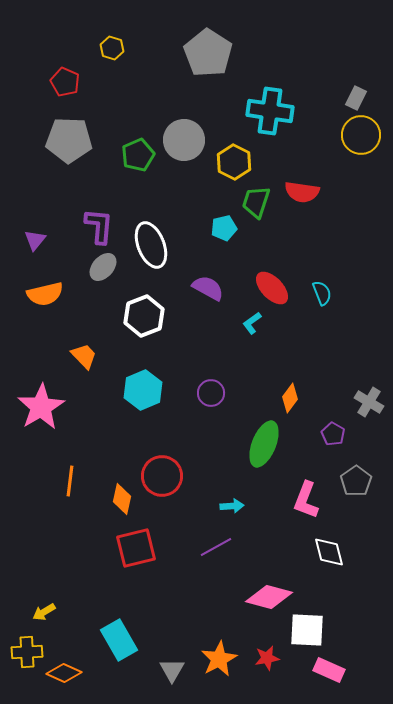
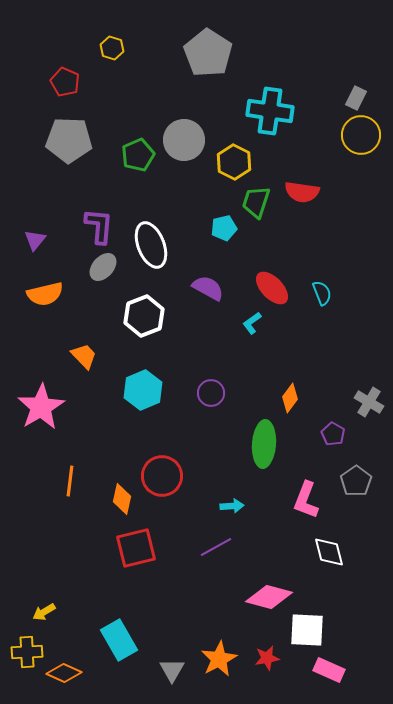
green ellipse at (264, 444): rotated 18 degrees counterclockwise
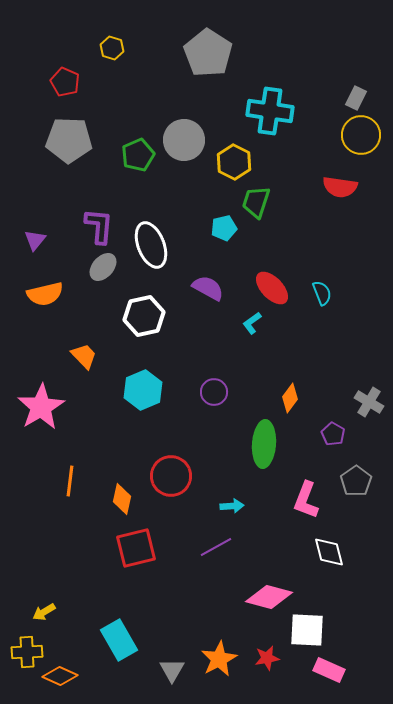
red semicircle at (302, 192): moved 38 px right, 5 px up
white hexagon at (144, 316): rotated 9 degrees clockwise
purple circle at (211, 393): moved 3 px right, 1 px up
red circle at (162, 476): moved 9 px right
orange diamond at (64, 673): moved 4 px left, 3 px down
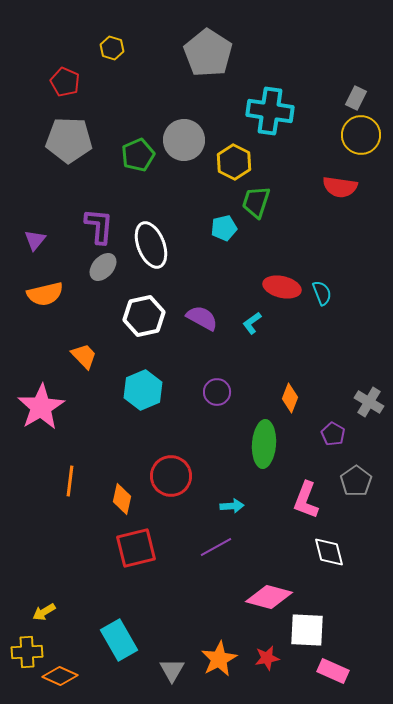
purple semicircle at (208, 288): moved 6 px left, 30 px down
red ellipse at (272, 288): moved 10 px right, 1 px up; rotated 33 degrees counterclockwise
purple circle at (214, 392): moved 3 px right
orange diamond at (290, 398): rotated 16 degrees counterclockwise
pink rectangle at (329, 670): moved 4 px right, 1 px down
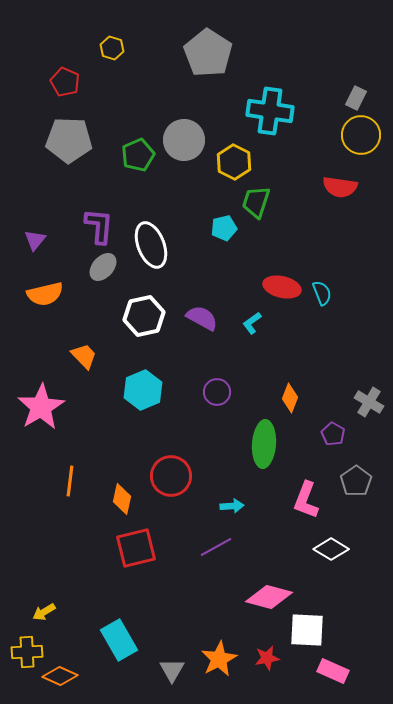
white diamond at (329, 552): moved 2 px right, 3 px up; rotated 44 degrees counterclockwise
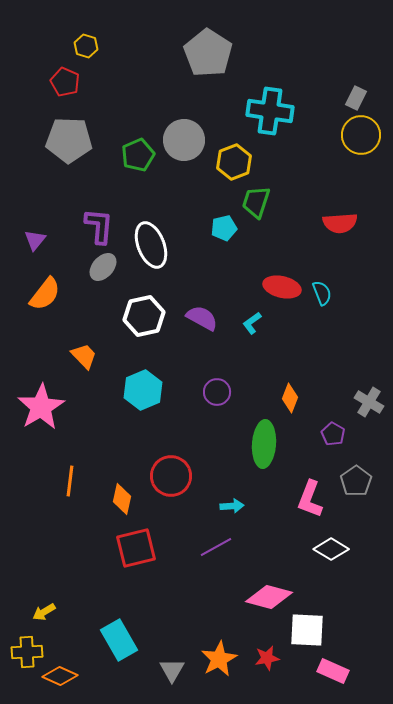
yellow hexagon at (112, 48): moved 26 px left, 2 px up
yellow hexagon at (234, 162): rotated 12 degrees clockwise
red semicircle at (340, 187): moved 36 px down; rotated 12 degrees counterclockwise
orange semicircle at (45, 294): rotated 39 degrees counterclockwise
pink L-shape at (306, 500): moved 4 px right, 1 px up
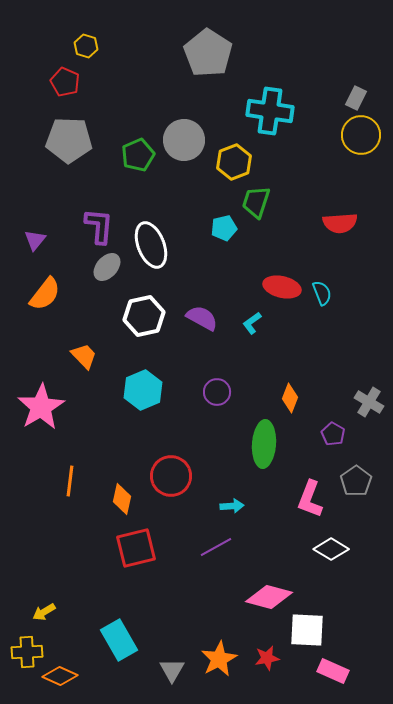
gray ellipse at (103, 267): moved 4 px right
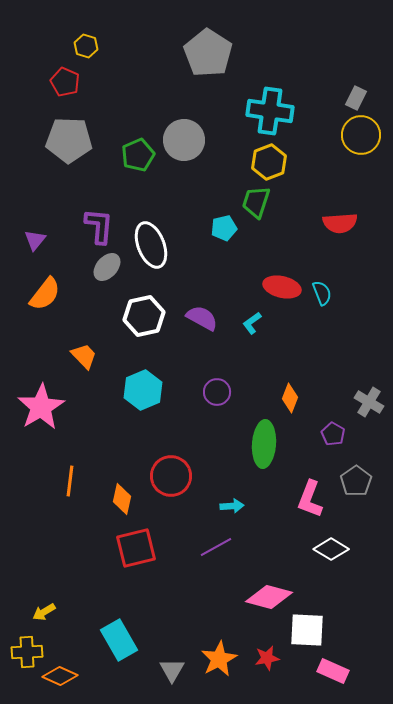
yellow hexagon at (234, 162): moved 35 px right
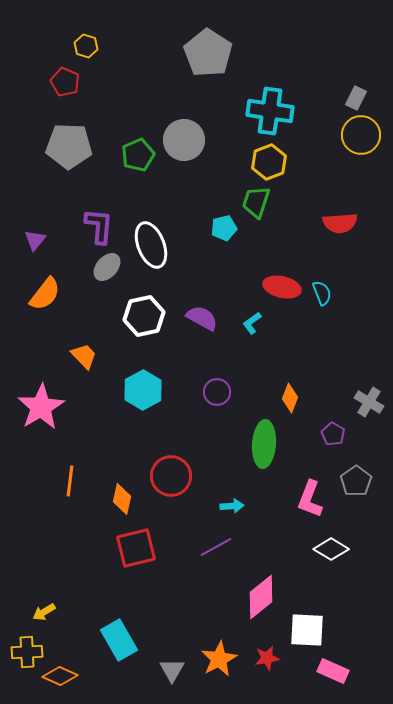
gray pentagon at (69, 140): moved 6 px down
cyan hexagon at (143, 390): rotated 6 degrees counterclockwise
pink diamond at (269, 597): moved 8 px left; rotated 54 degrees counterclockwise
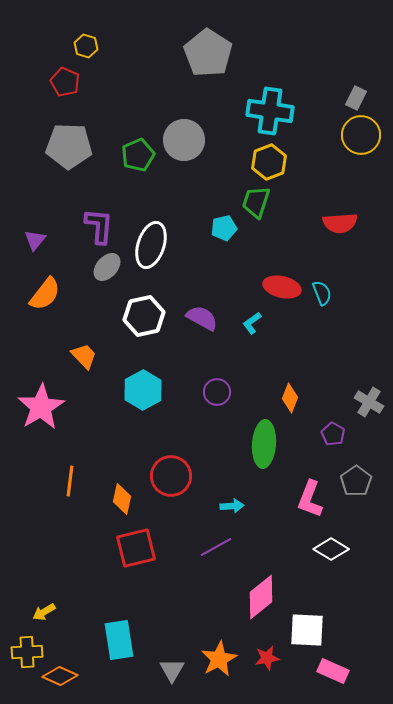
white ellipse at (151, 245): rotated 39 degrees clockwise
cyan rectangle at (119, 640): rotated 21 degrees clockwise
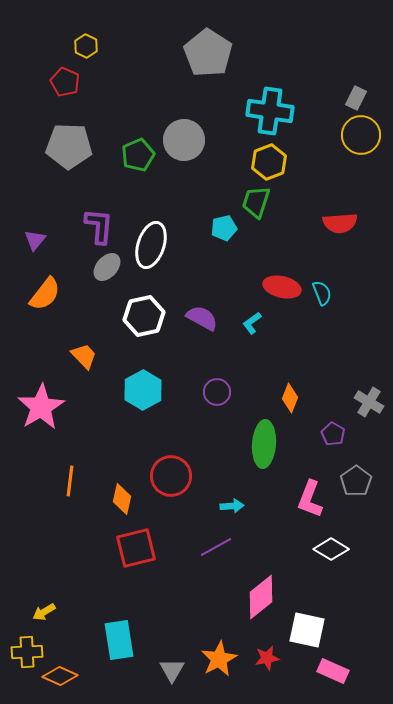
yellow hexagon at (86, 46): rotated 10 degrees clockwise
white square at (307, 630): rotated 9 degrees clockwise
